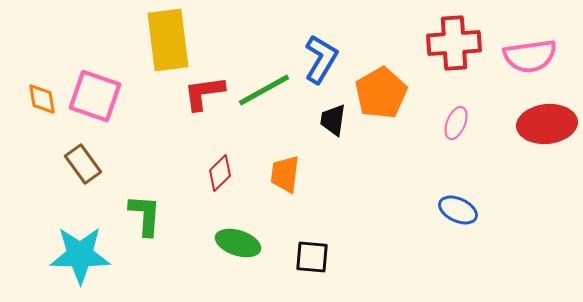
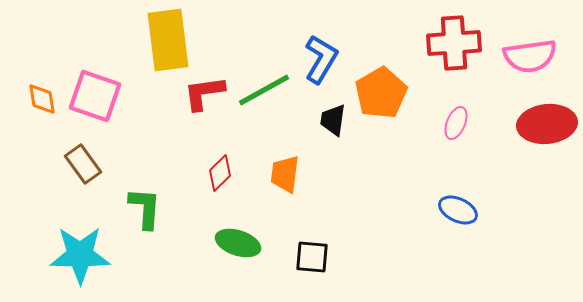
green L-shape: moved 7 px up
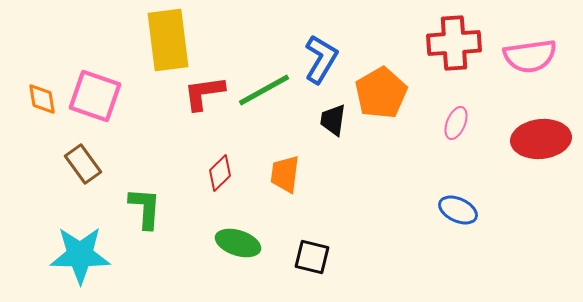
red ellipse: moved 6 px left, 15 px down
black square: rotated 9 degrees clockwise
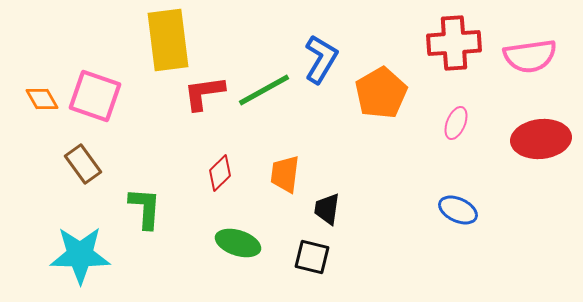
orange diamond: rotated 20 degrees counterclockwise
black trapezoid: moved 6 px left, 89 px down
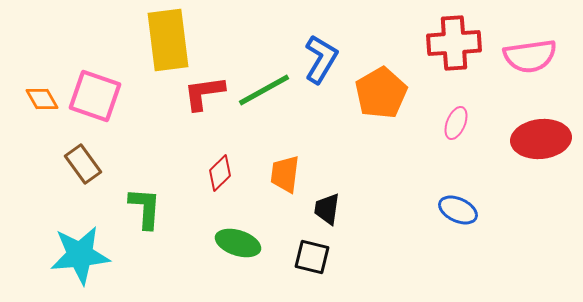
cyan star: rotated 6 degrees counterclockwise
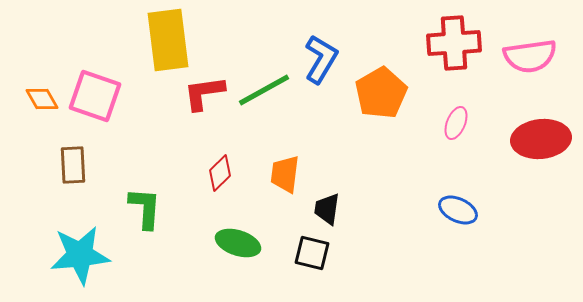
brown rectangle: moved 10 px left, 1 px down; rotated 33 degrees clockwise
black square: moved 4 px up
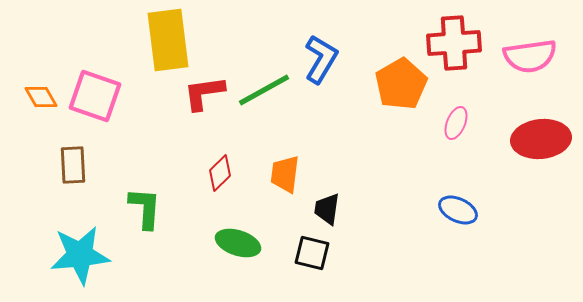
orange pentagon: moved 20 px right, 9 px up
orange diamond: moved 1 px left, 2 px up
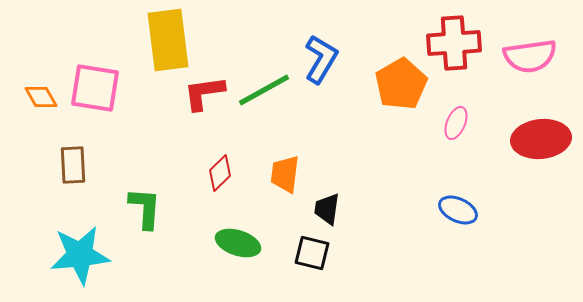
pink square: moved 8 px up; rotated 10 degrees counterclockwise
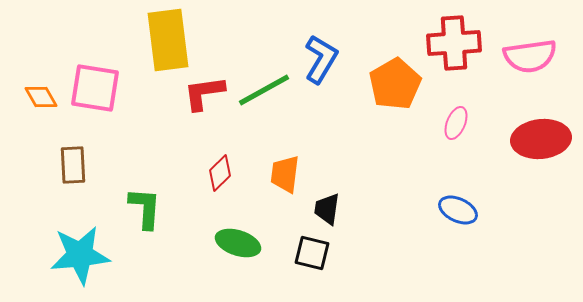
orange pentagon: moved 6 px left
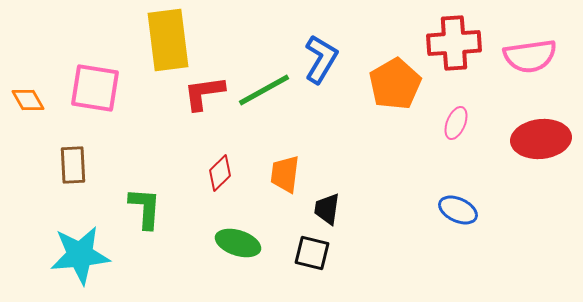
orange diamond: moved 13 px left, 3 px down
